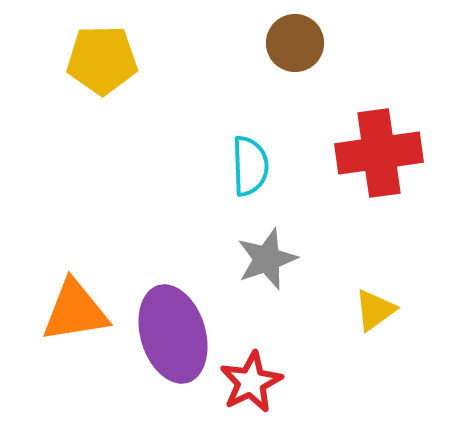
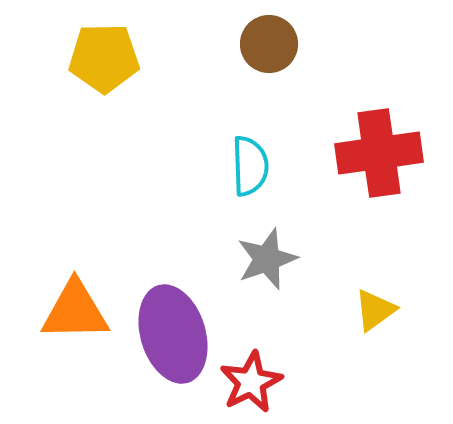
brown circle: moved 26 px left, 1 px down
yellow pentagon: moved 2 px right, 2 px up
orange triangle: rotated 8 degrees clockwise
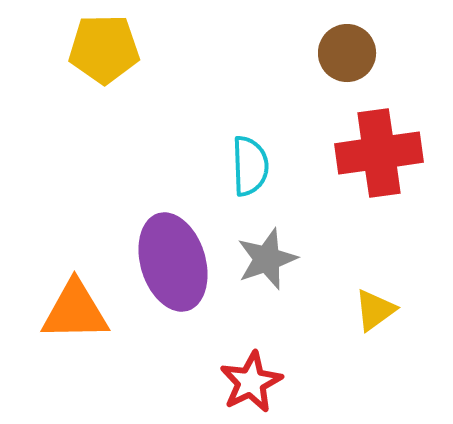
brown circle: moved 78 px right, 9 px down
yellow pentagon: moved 9 px up
purple ellipse: moved 72 px up
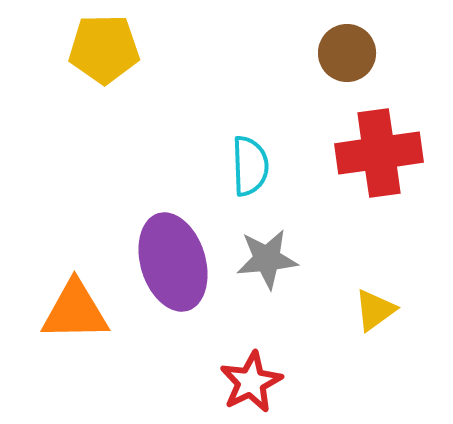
gray star: rotated 14 degrees clockwise
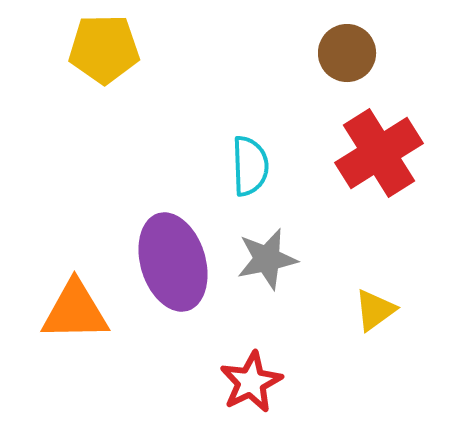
red cross: rotated 24 degrees counterclockwise
gray star: rotated 6 degrees counterclockwise
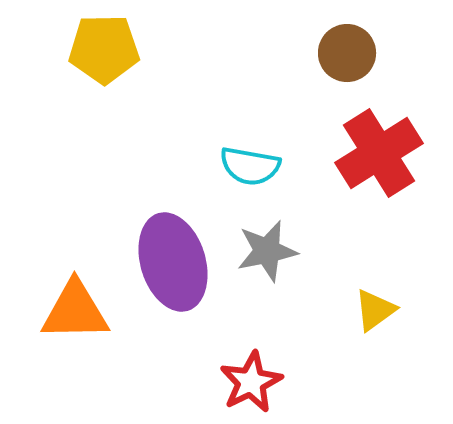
cyan semicircle: rotated 102 degrees clockwise
gray star: moved 8 px up
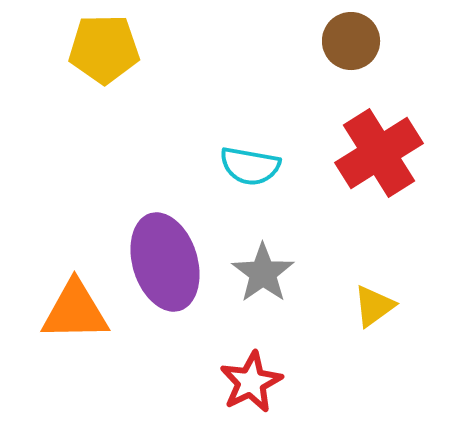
brown circle: moved 4 px right, 12 px up
gray star: moved 4 px left, 22 px down; rotated 24 degrees counterclockwise
purple ellipse: moved 8 px left
yellow triangle: moved 1 px left, 4 px up
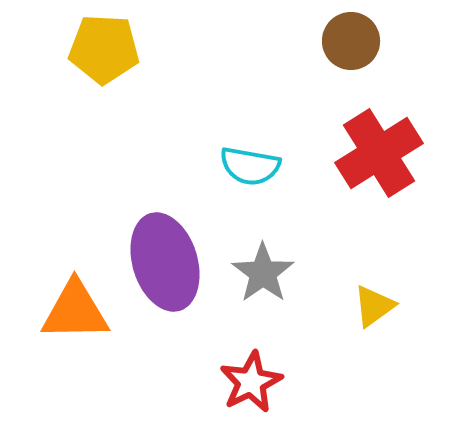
yellow pentagon: rotated 4 degrees clockwise
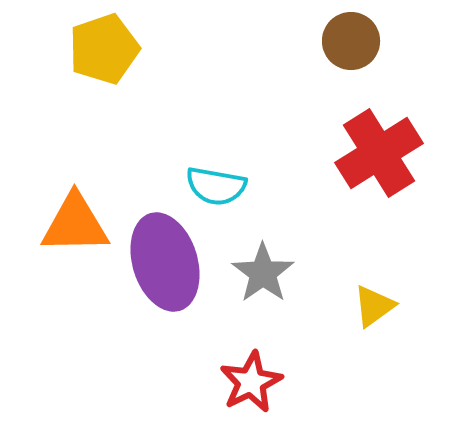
yellow pentagon: rotated 22 degrees counterclockwise
cyan semicircle: moved 34 px left, 20 px down
orange triangle: moved 87 px up
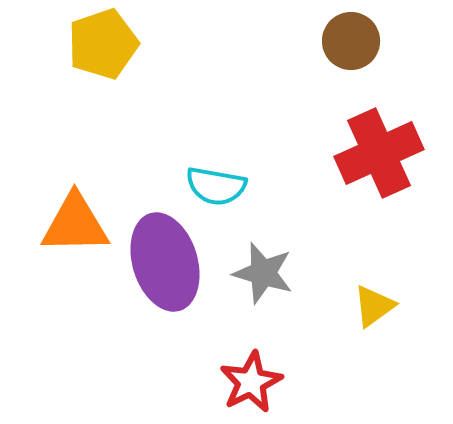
yellow pentagon: moved 1 px left, 5 px up
red cross: rotated 8 degrees clockwise
gray star: rotated 20 degrees counterclockwise
